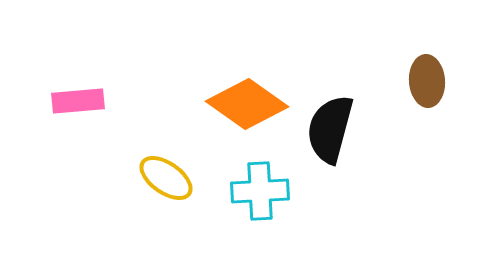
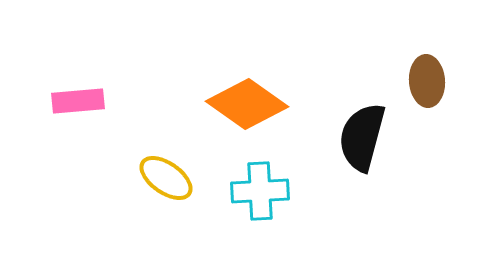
black semicircle: moved 32 px right, 8 px down
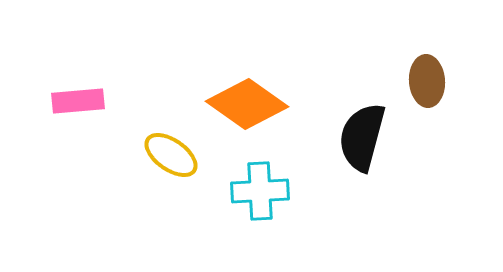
yellow ellipse: moved 5 px right, 23 px up
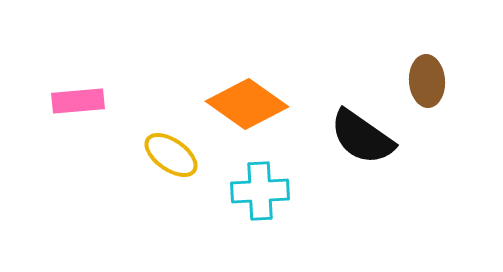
black semicircle: rotated 70 degrees counterclockwise
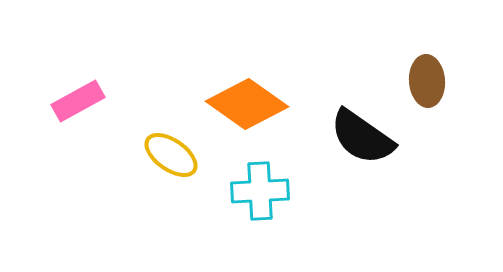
pink rectangle: rotated 24 degrees counterclockwise
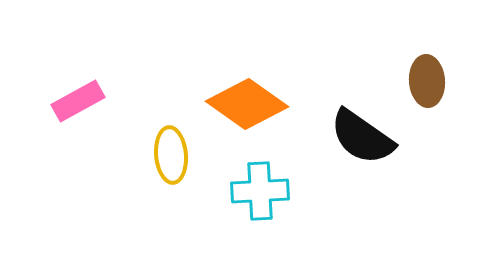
yellow ellipse: rotated 50 degrees clockwise
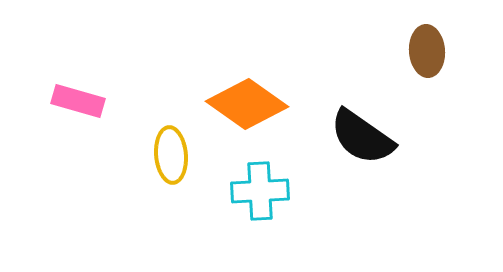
brown ellipse: moved 30 px up
pink rectangle: rotated 45 degrees clockwise
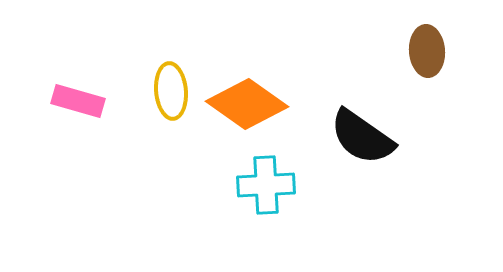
yellow ellipse: moved 64 px up
cyan cross: moved 6 px right, 6 px up
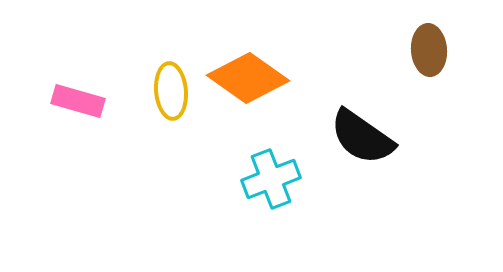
brown ellipse: moved 2 px right, 1 px up
orange diamond: moved 1 px right, 26 px up
cyan cross: moved 5 px right, 6 px up; rotated 18 degrees counterclockwise
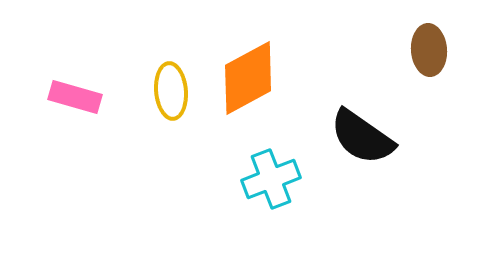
orange diamond: rotated 64 degrees counterclockwise
pink rectangle: moved 3 px left, 4 px up
